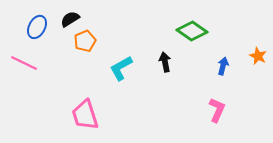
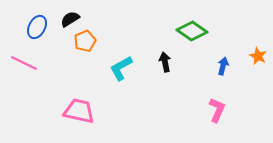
pink trapezoid: moved 6 px left, 4 px up; rotated 120 degrees clockwise
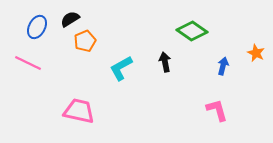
orange star: moved 2 px left, 3 px up
pink line: moved 4 px right
pink L-shape: rotated 40 degrees counterclockwise
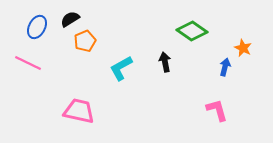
orange star: moved 13 px left, 5 px up
blue arrow: moved 2 px right, 1 px down
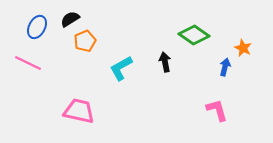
green diamond: moved 2 px right, 4 px down
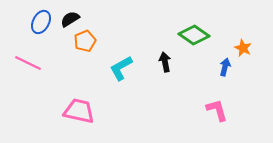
blue ellipse: moved 4 px right, 5 px up
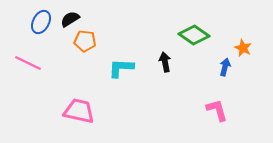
orange pentagon: rotated 30 degrees clockwise
cyan L-shape: rotated 32 degrees clockwise
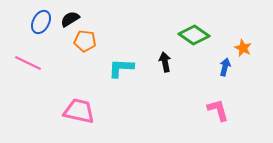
pink L-shape: moved 1 px right
